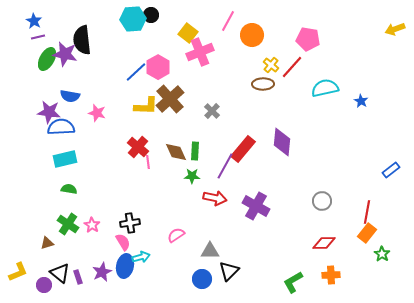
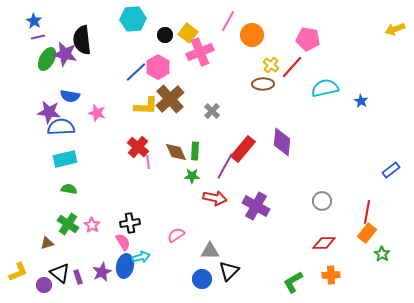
black circle at (151, 15): moved 14 px right, 20 px down
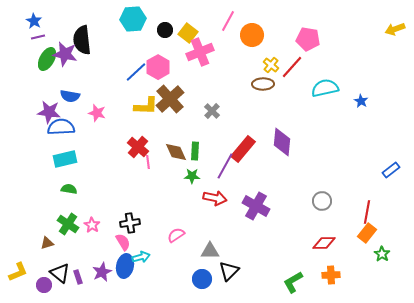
black circle at (165, 35): moved 5 px up
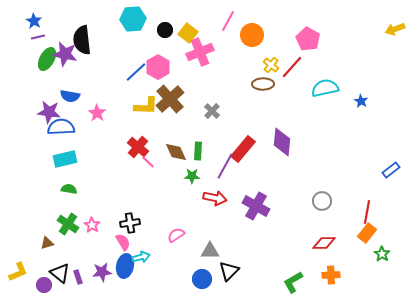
pink pentagon at (308, 39): rotated 20 degrees clockwise
pink star at (97, 113): rotated 18 degrees clockwise
green rectangle at (195, 151): moved 3 px right
pink line at (148, 162): rotated 40 degrees counterclockwise
purple star at (102, 272): rotated 18 degrees clockwise
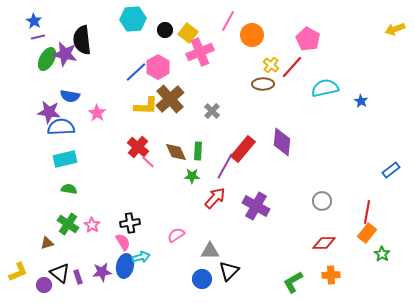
red arrow at (215, 198): rotated 60 degrees counterclockwise
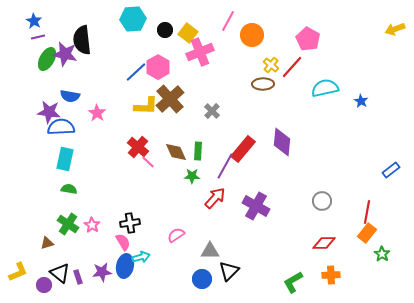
cyan rectangle at (65, 159): rotated 65 degrees counterclockwise
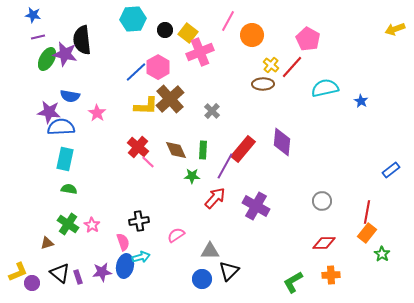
blue star at (34, 21): moved 1 px left, 6 px up; rotated 21 degrees counterclockwise
green rectangle at (198, 151): moved 5 px right, 1 px up
brown diamond at (176, 152): moved 2 px up
black cross at (130, 223): moved 9 px right, 2 px up
pink semicircle at (123, 242): rotated 12 degrees clockwise
purple circle at (44, 285): moved 12 px left, 2 px up
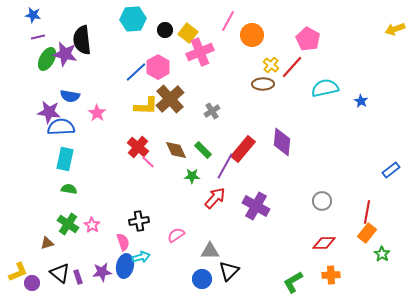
gray cross at (212, 111): rotated 14 degrees clockwise
green rectangle at (203, 150): rotated 48 degrees counterclockwise
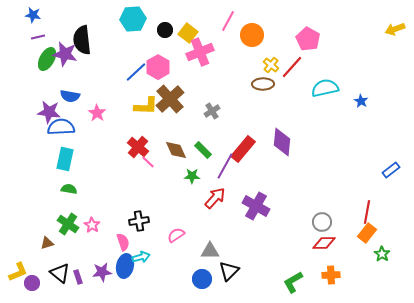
gray circle at (322, 201): moved 21 px down
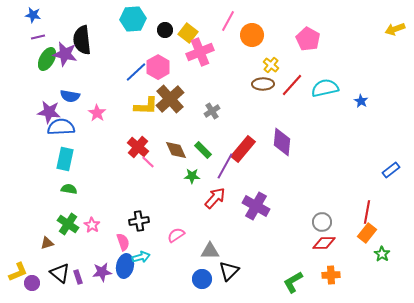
red line at (292, 67): moved 18 px down
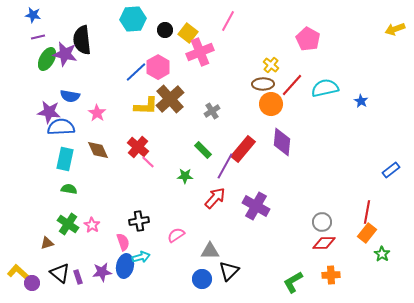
orange circle at (252, 35): moved 19 px right, 69 px down
brown diamond at (176, 150): moved 78 px left
green star at (192, 176): moved 7 px left
yellow L-shape at (18, 272): rotated 115 degrees counterclockwise
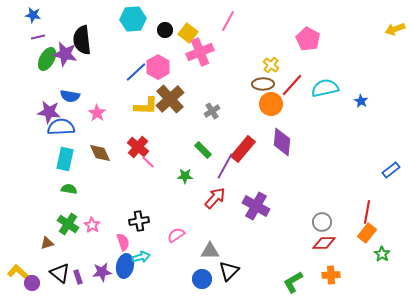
brown diamond at (98, 150): moved 2 px right, 3 px down
